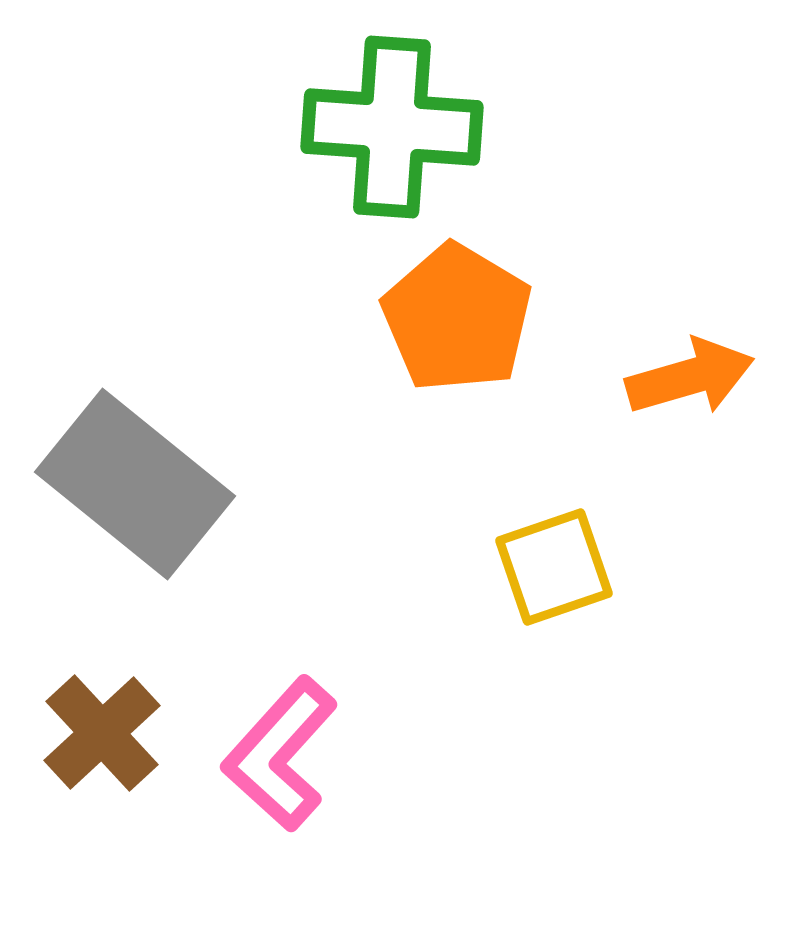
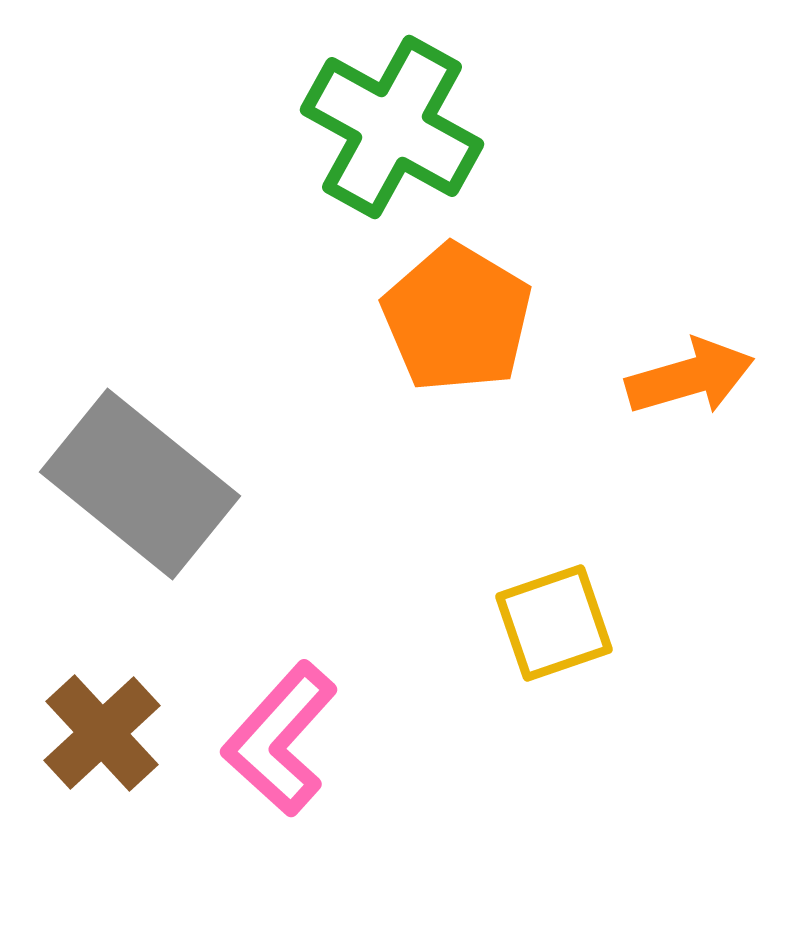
green cross: rotated 25 degrees clockwise
gray rectangle: moved 5 px right
yellow square: moved 56 px down
pink L-shape: moved 15 px up
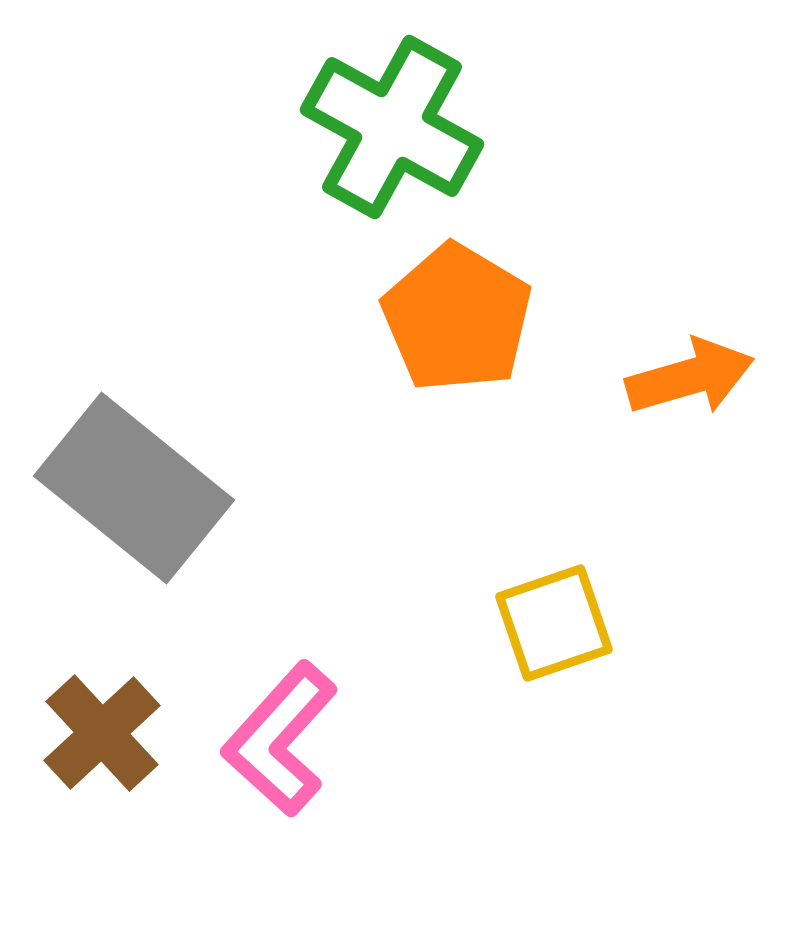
gray rectangle: moved 6 px left, 4 px down
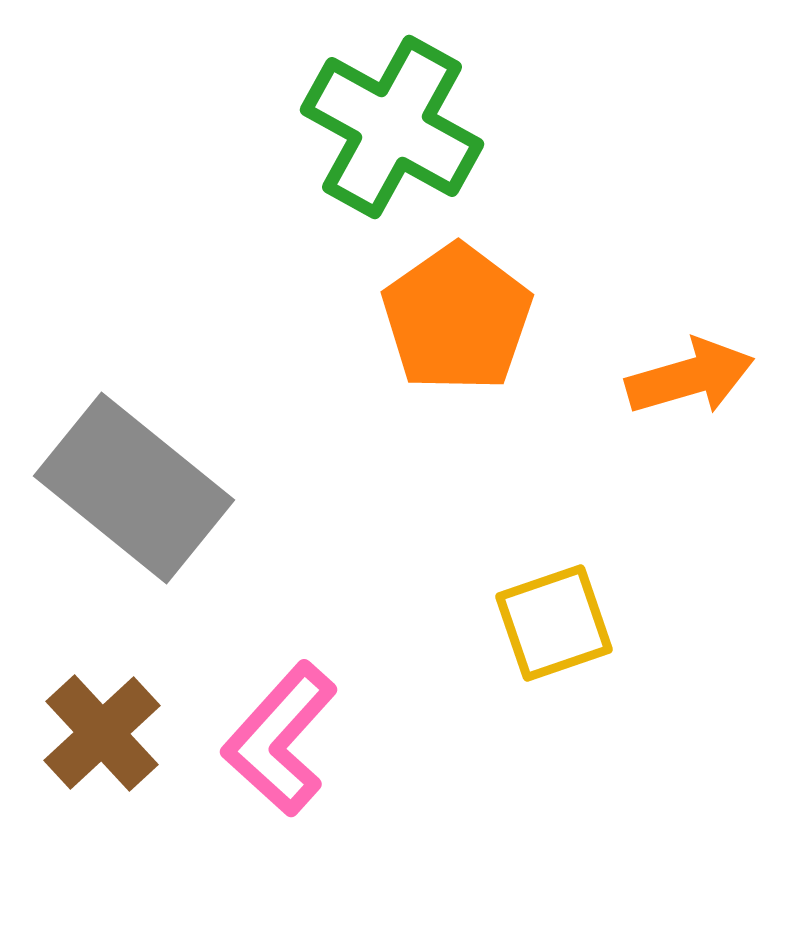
orange pentagon: rotated 6 degrees clockwise
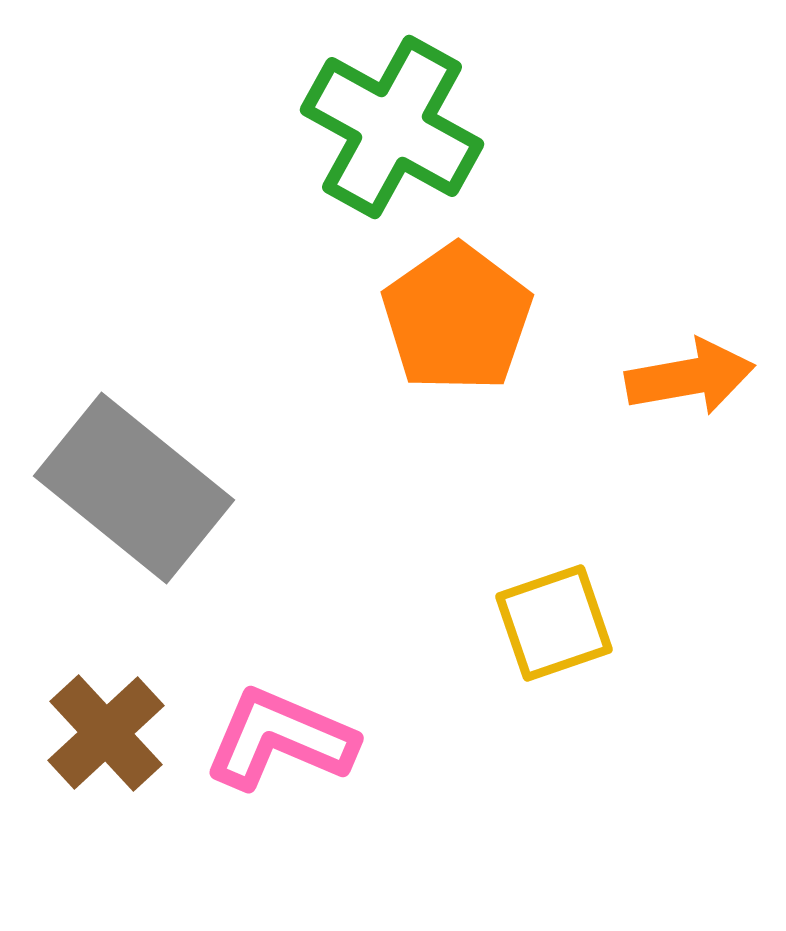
orange arrow: rotated 6 degrees clockwise
brown cross: moved 4 px right
pink L-shape: rotated 71 degrees clockwise
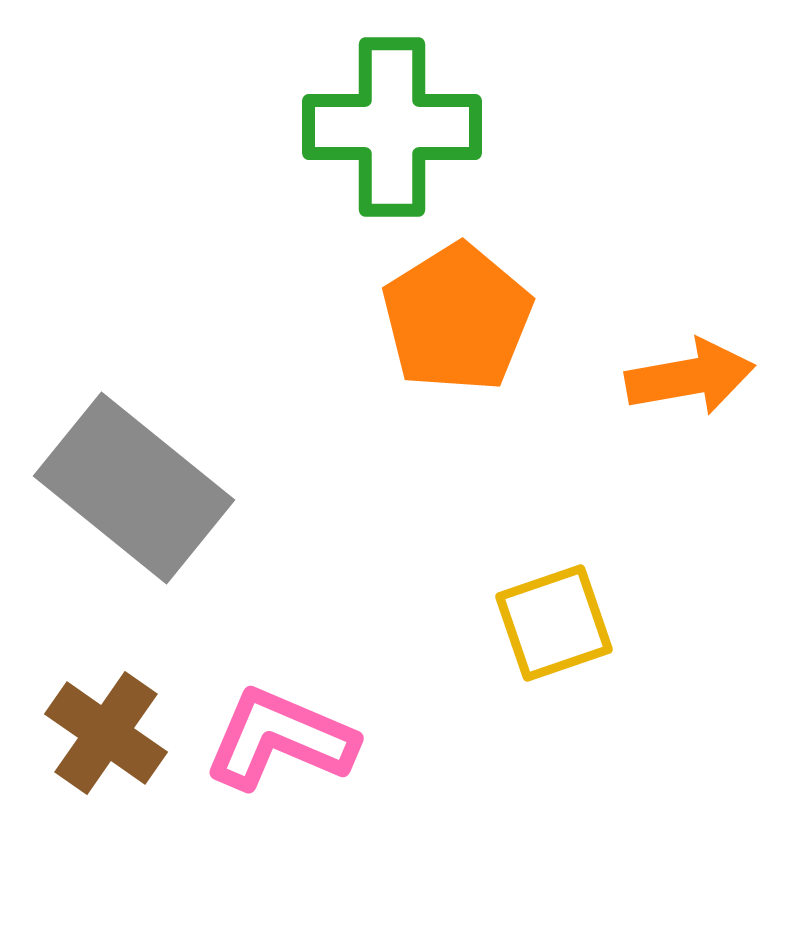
green cross: rotated 29 degrees counterclockwise
orange pentagon: rotated 3 degrees clockwise
brown cross: rotated 12 degrees counterclockwise
